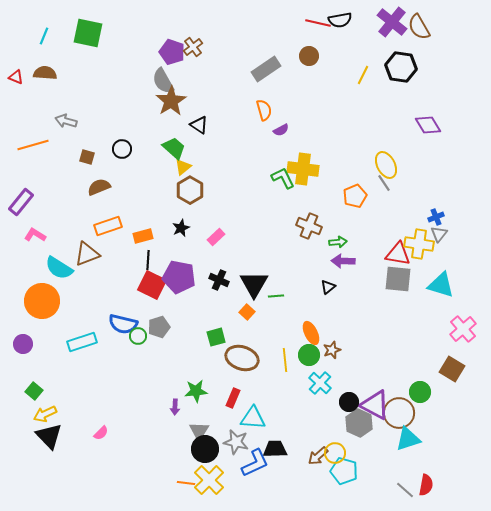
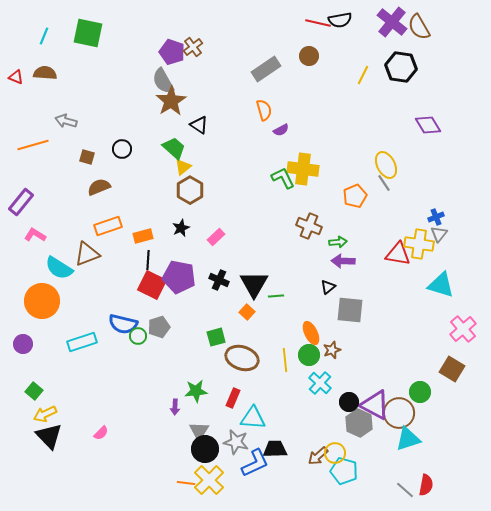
gray square at (398, 279): moved 48 px left, 31 px down
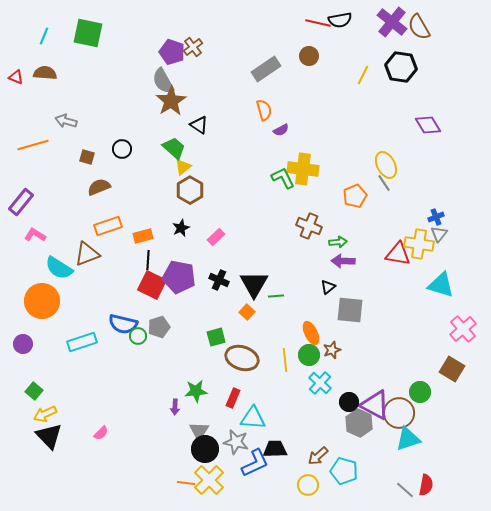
yellow circle at (335, 453): moved 27 px left, 32 px down
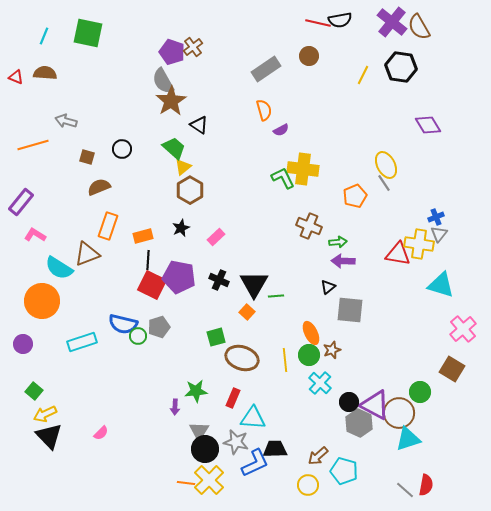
orange rectangle at (108, 226): rotated 52 degrees counterclockwise
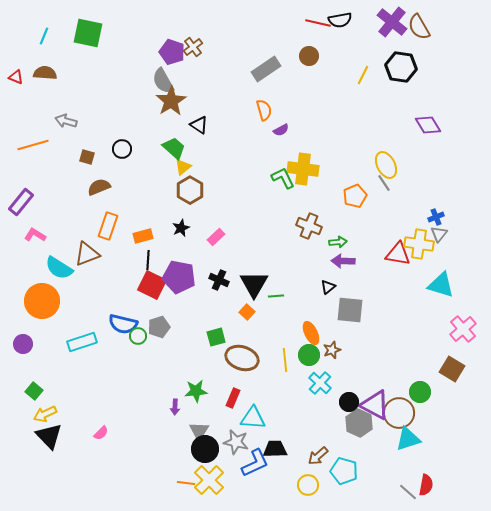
gray line at (405, 490): moved 3 px right, 2 px down
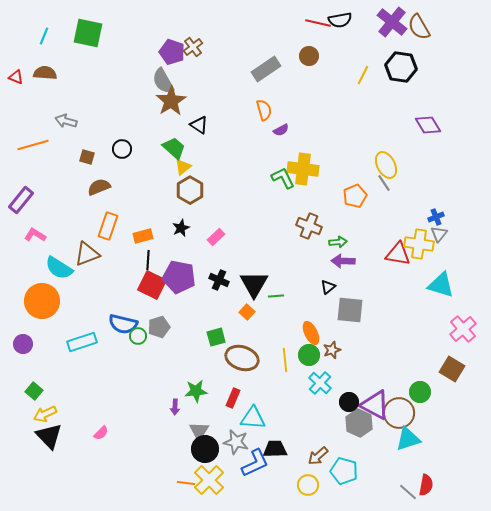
purple rectangle at (21, 202): moved 2 px up
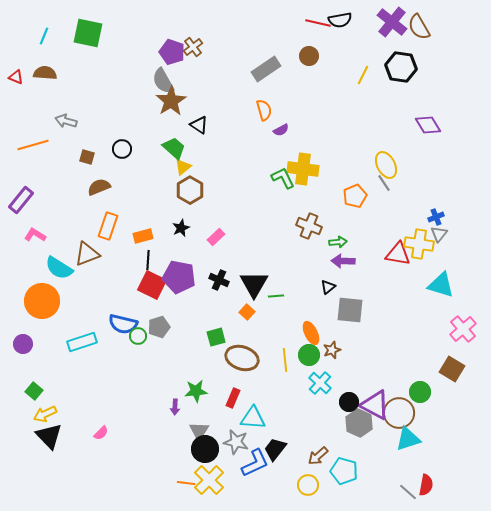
black trapezoid at (275, 449): rotated 50 degrees counterclockwise
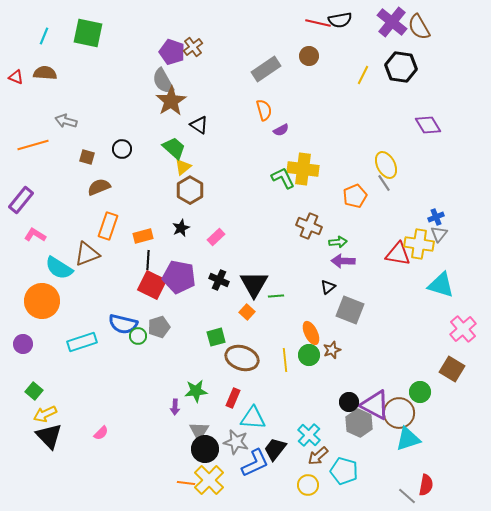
gray square at (350, 310): rotated 16 degrees clockwise
cyan cross at (320, 383): moved 11 px left, 52 px down
gray line at (408, 492): moved 1 px left, 4 px down
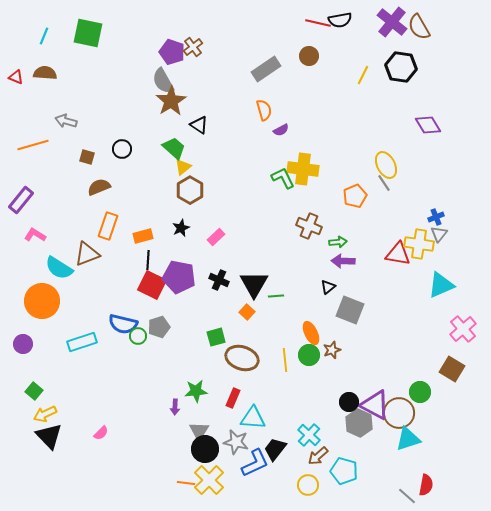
cyan triangle at (441, 285): rotated 40 degrees counterclockwise
